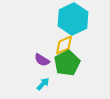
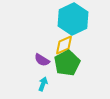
cyan arrow: rotated 24 degrees counterclockwise
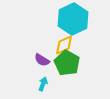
green pentagon: rotated 15 degrees counterclockwise
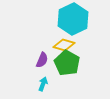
yellow diamond: rotated 40 degrees clockwise
purple semicircle: rotated 98 degrees counterclockwise
